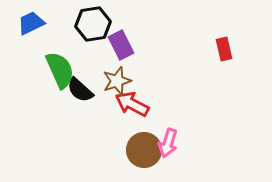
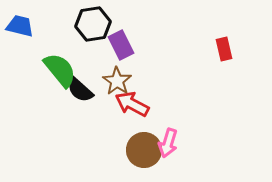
blue trapezoid: moved 11 px left, 3 px down; rotated 40 degrees clockwise
green semicircle: rotated 15 degrees counterclockwise
brown star: rotated 20 degrees counterclockwise
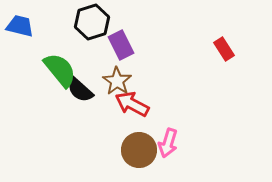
black hexagon: moved 1 px left, 2 px up; rotated 8 degrees counterclockwise
red rectangle: rotated 20 degrees counterclockwise
brown circle: moved 5 px left
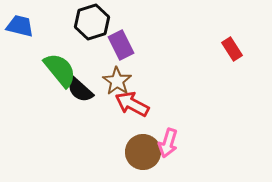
red rectangle: moved 8 px right
brown circle: moved 4 px right, 2 px down
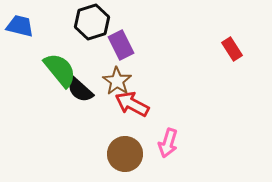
brown circle: moved 18 px left, 2 px down
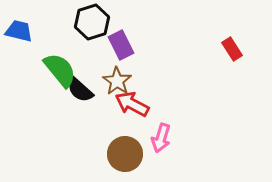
blue trapezoid: moved 1 px left, 5 px down
pink arrow: moved 7 px left, 5 px up
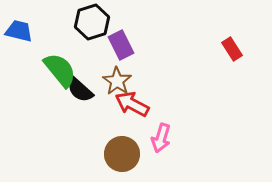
brown circle: moved 3 px left
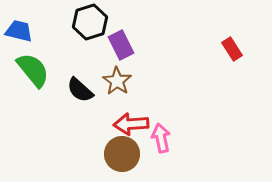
black hexagon: moved 2 px left
green semicircle: moved 27 px left
red arrow: moved 1 px left, 20 px down; rotated 32 degrees counterclockwise
pink arrow: rotated 152 degrees clockwise
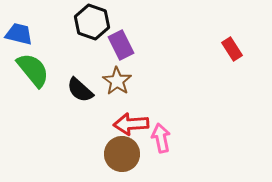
black hexagon: moved 2 px right; rotated 24 degrees counterclockwise
blue trapezoid: moved 3 px down
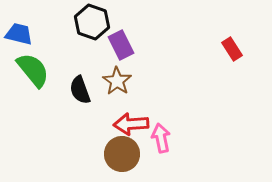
black semicircle: rotated 28 degrees clockwise
